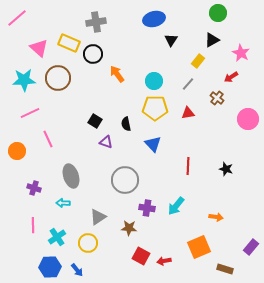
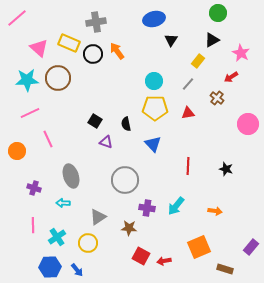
orange arrow at (117, 74): moved 23 px up
cyan star at (24, 80): moved 3 px right
pink circle at (248, 119): moved 5 px down
orange arrow at (216, 217): moved 1 px left, 6 px up
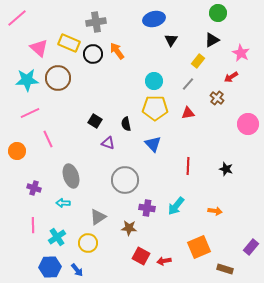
purple triangle at (106, 142): moved 2 px right, 1 px down
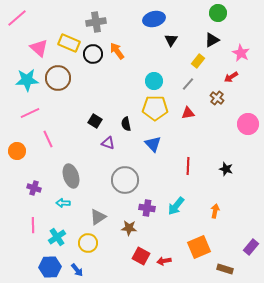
orange arrow at (215, 211): rotated 88 degrees counterclockwise
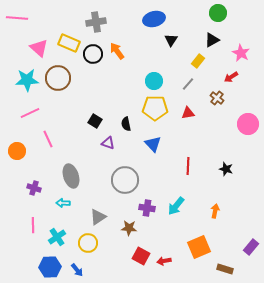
pink line at (17, 18): rotated 45 degrees clockwise
